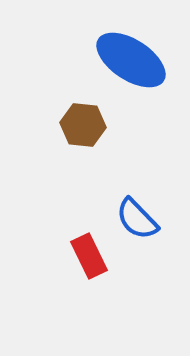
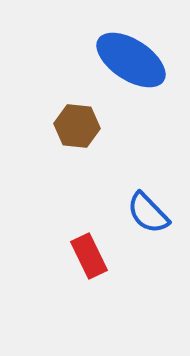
brown hexagon: moved 6 px left, 1 px down
blue semicircle: moved 11 px right, 6 px up
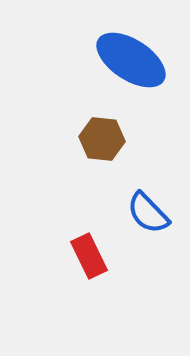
brown hexagon: moved 25 px right, 13 px down
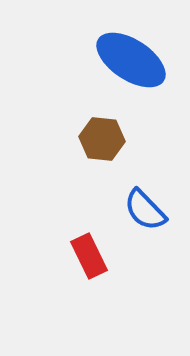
blue semicircle: moved 3 px left, 3 px up
